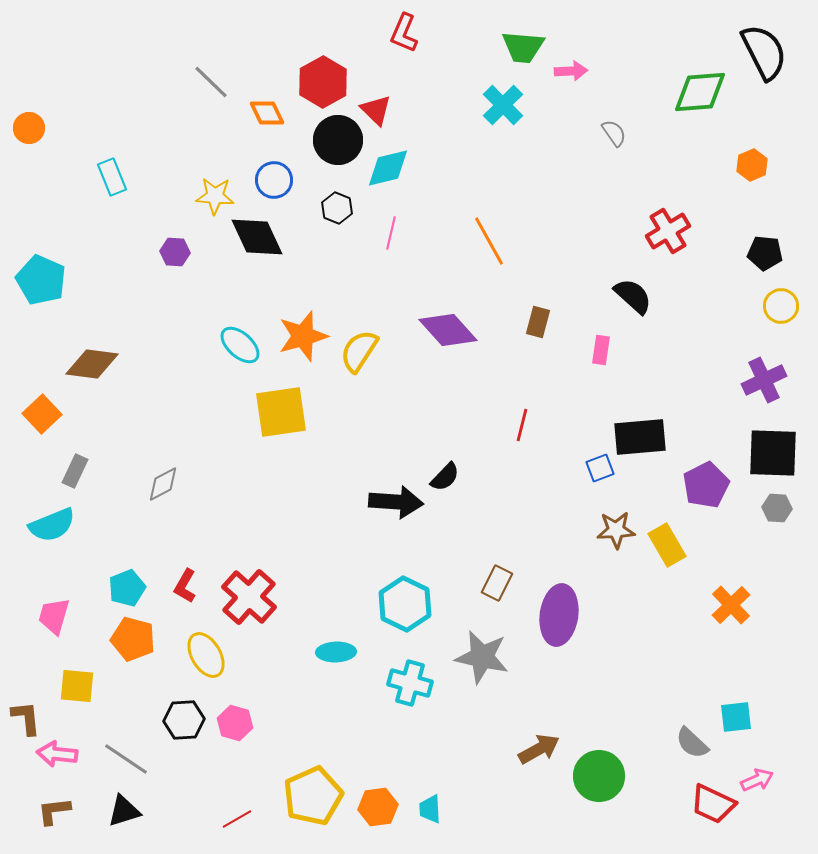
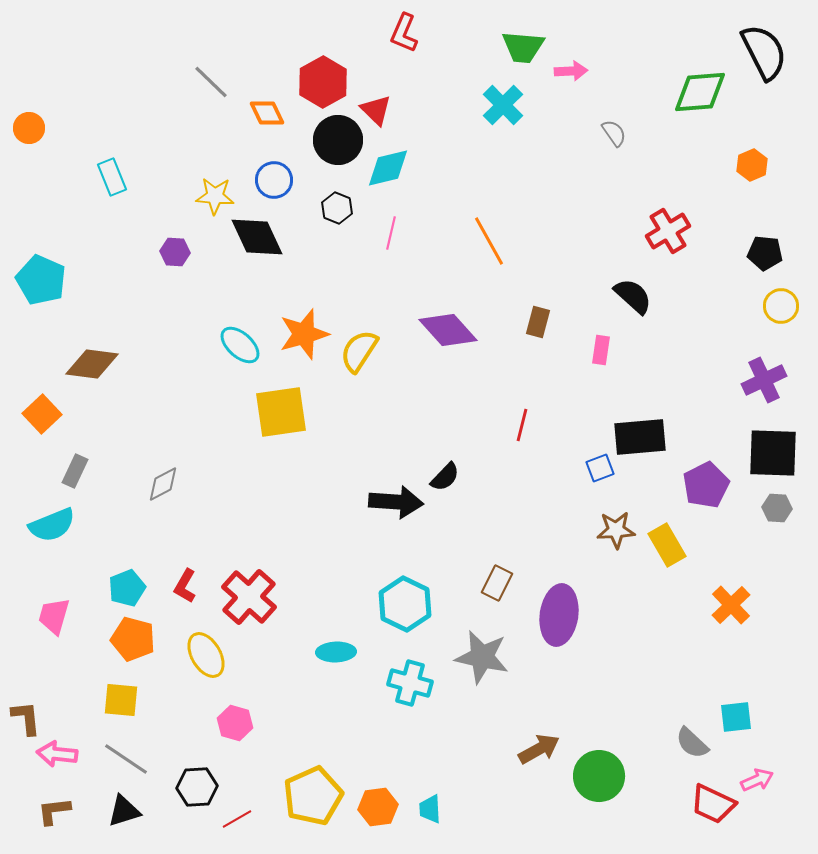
orange star at (303, 336): moved 1 px right, 2 px up
yellow square at (77, 686): moved 44 px right, 14 px down
black hexagon at (184, 720): moved 13 px right, 67 px down
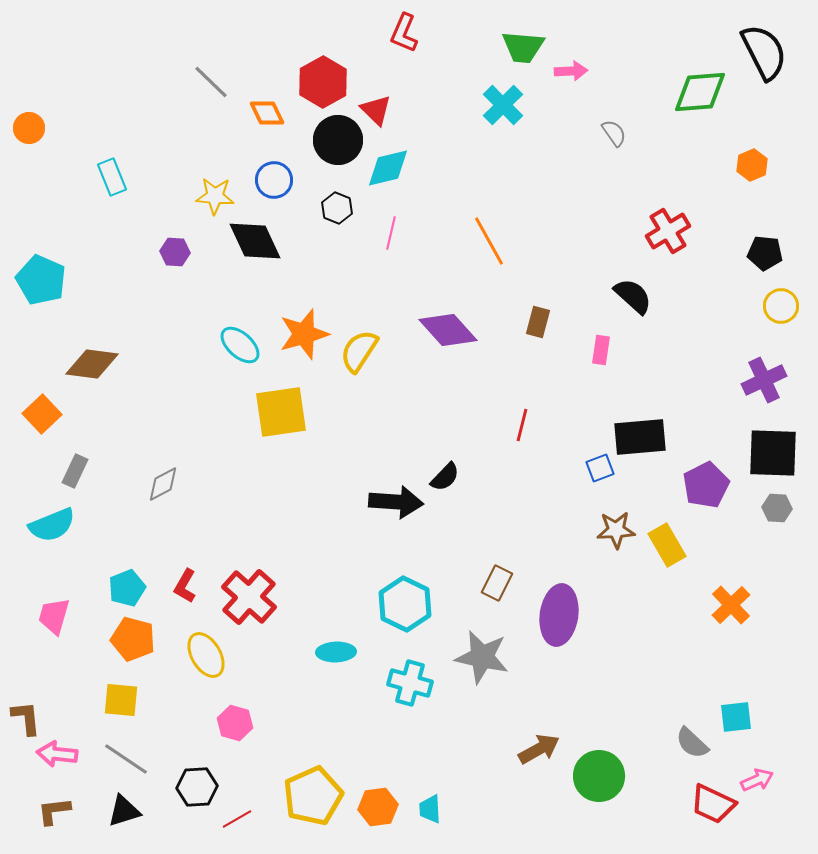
black diamond at (257, 237): moved 2 px left, 4 px down
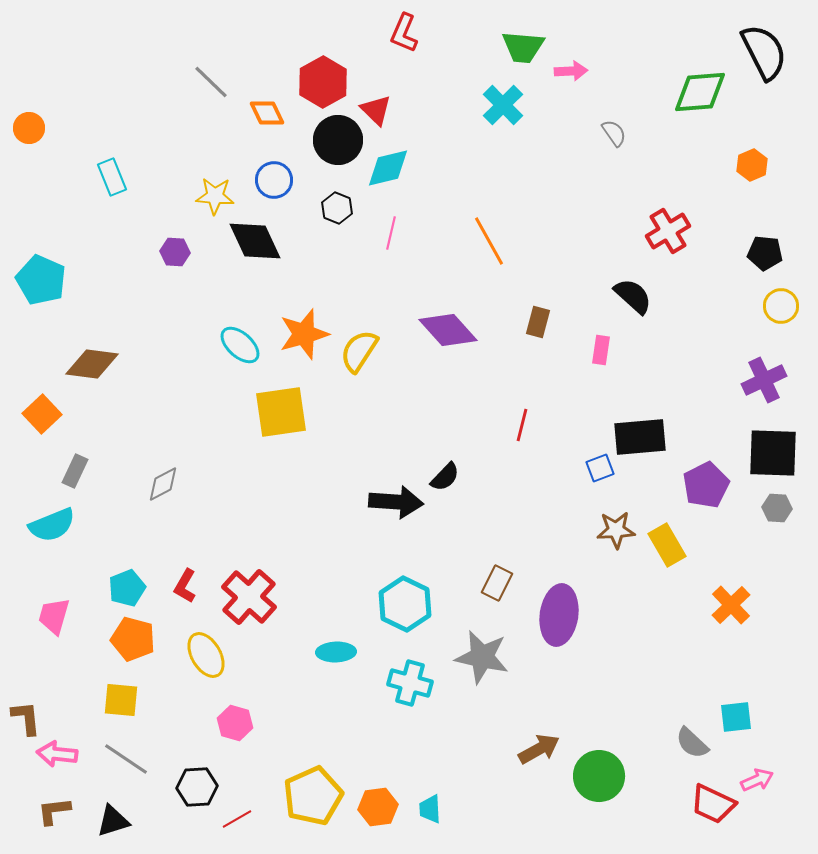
black triangle at (124, 811): moved 11 px left, 10 px down
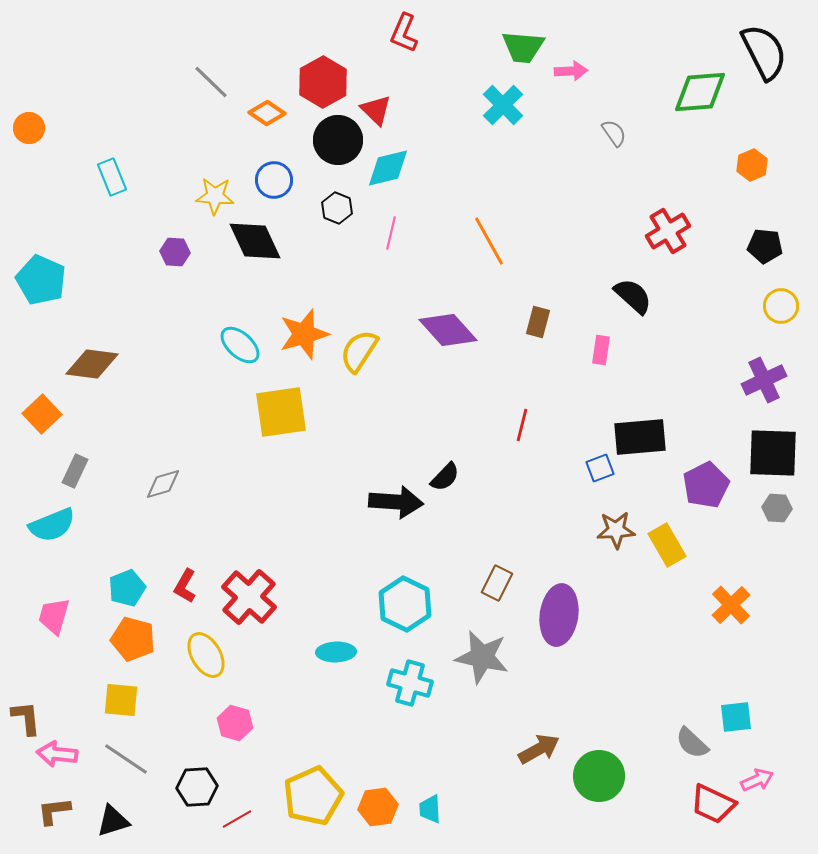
orange diamond at (267, 113): rotated 30 degrees counterclockwise
black pentagon at (765, 253): moved 7 px up
gray diamond at (163, 484): rotated 12 degrees clockwise
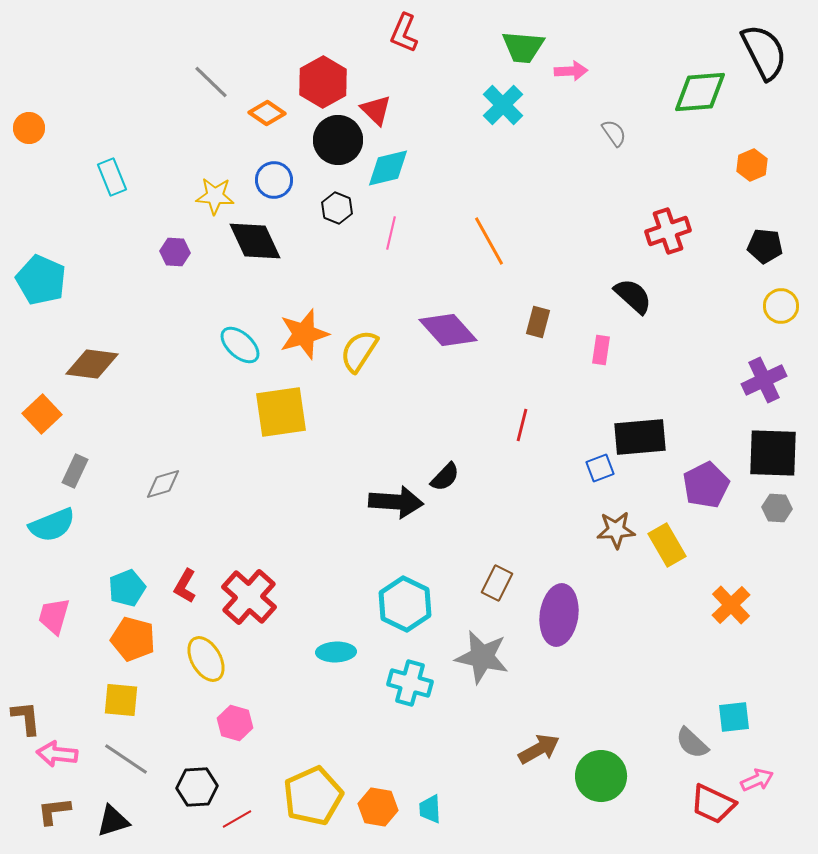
red cross at (668, 231): rotated 12 degrees clockwise
yellow ellipse at (206, 655): moved 4 px down
cyan square at (736, 717): moved 2 px left
green circle at (599, 776): moved 2 px right
orange hexagon at (378, 807): rotated 18 degrees clockwise
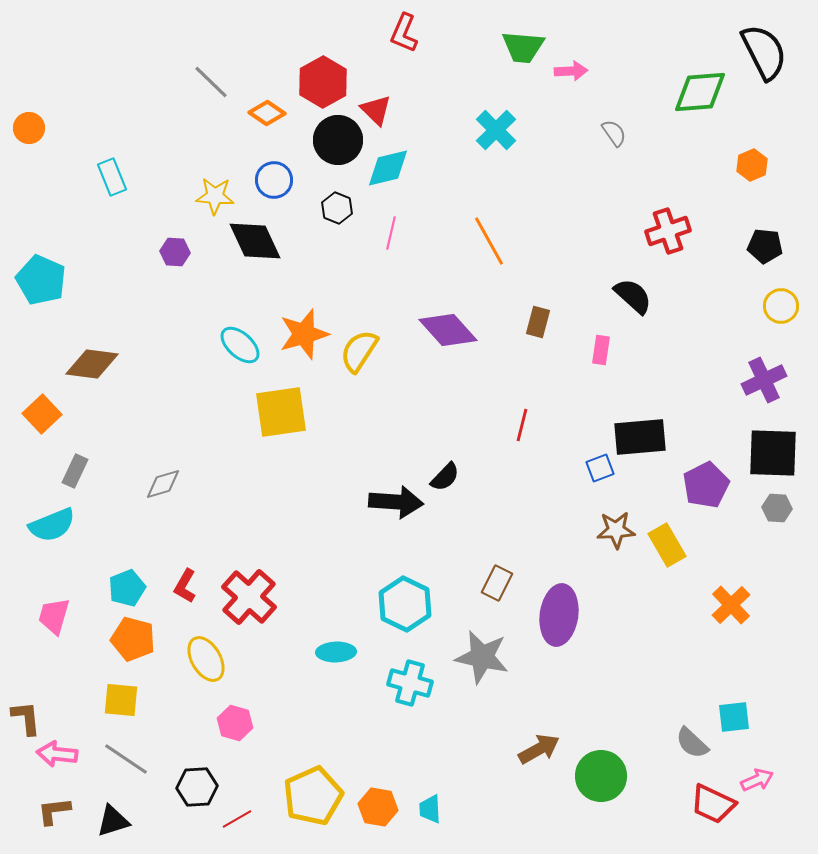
cyan cross at (503, 105): moved 7 px left, 25 px down
